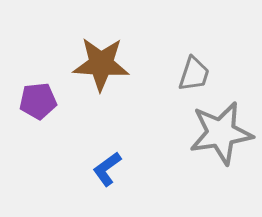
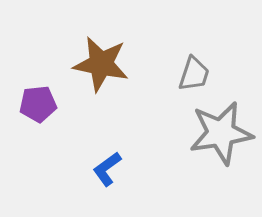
brown star: rotated 8 degrees clockwise
purple pentagon: moved 3 px down
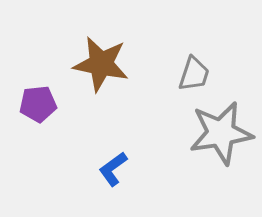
blue L-shape: moved 6 px right
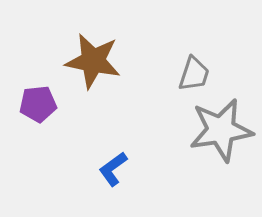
brown star: moved 8 px left, 3 px up
gray star: moved 3 px up
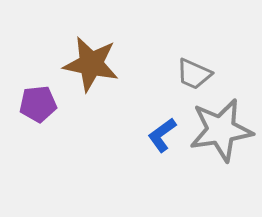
brown star: moved 2 px left, 3 px down
gray trapezoid: rotated 96 degrees clockwise
blue L-shape: moved 49 px right, 34 px up
